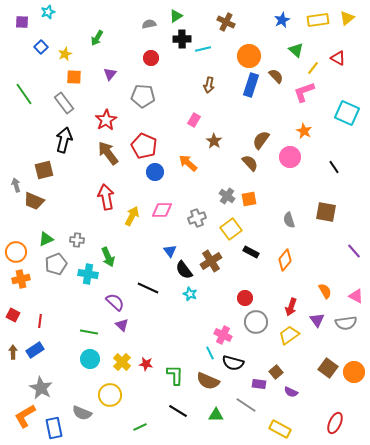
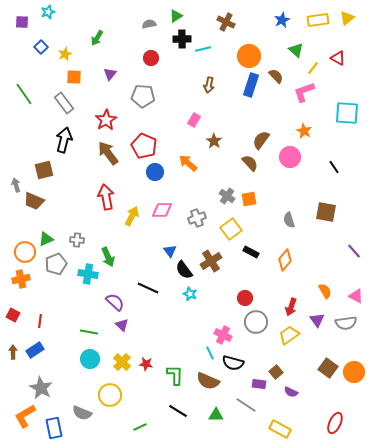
cyan square at (347, 113): rotated 20 degrees counterclockwise
orange circle at (16, 252): moved 9 px right
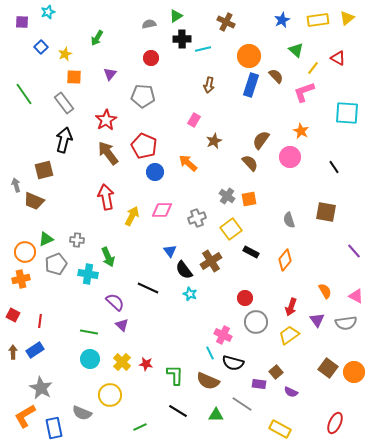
orange star at (304, 131): moved 3 px left
brown star at (214, 141): rotated 14 degrees clockwise
gray line at (246, 405): moved 4 px left, 1 px up
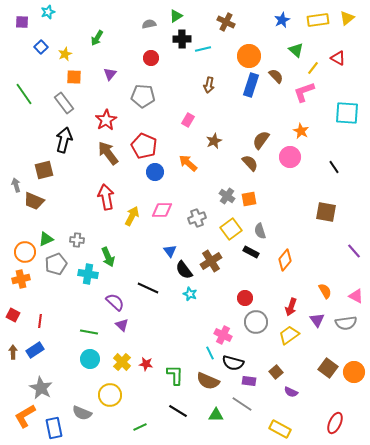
pink rectangle at (194, 120): moved 6 px left
gray semicircle at (289, 220): moved 29 px left, 11 px down
purple rectangle at (259, 384): moved 10 px left, 3 px up
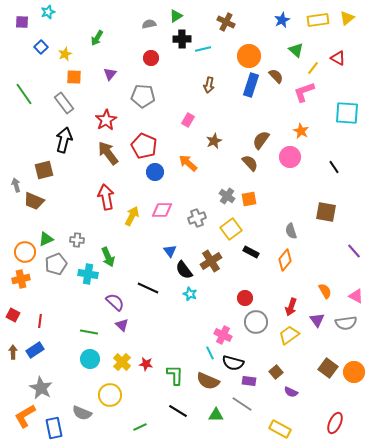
gray semicircle at (260, 231): moved 31 px right
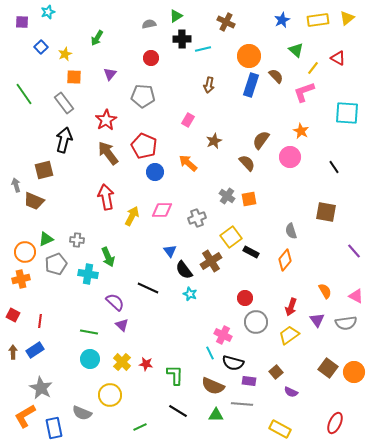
brown semicircle at (250, 163): moved 3 px left
yellow square at (231, 229): moved 8 px down
brown semicircle at (208, 381): moved 5 px right, 5 px down
gray line at (242, 404): rotated 30 degrees counterclockwise
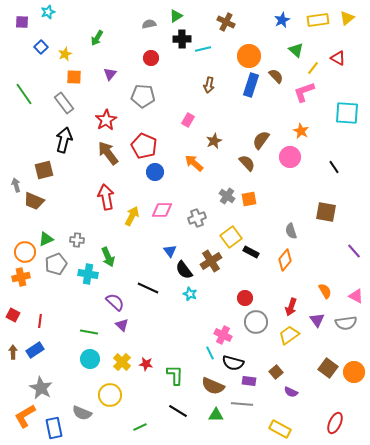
orange arrow at (188, 163): moved 6 px right
orange cross at (21, 279): moved 2 px up
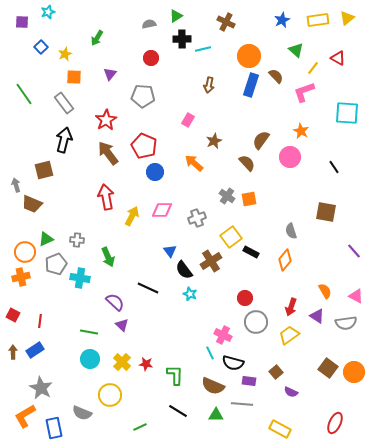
brown trapezoid at (34, 201): moved 2 px left, 3 px down
cyan cross at (88, 274): moved 8 px left, 4 px down
purple triangle at (317, 320): moved 4 px up; rotated 21 degrees counterclockwise
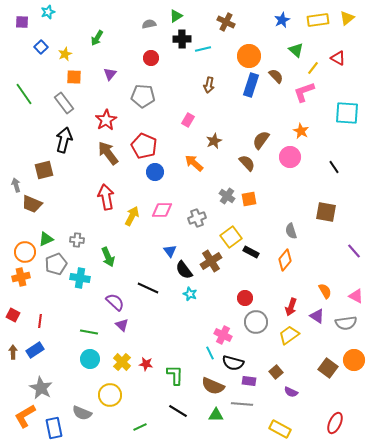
orange circle at (354, 372): moved 12 px up
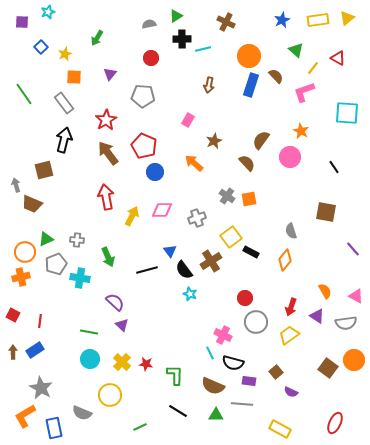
purple line at (354, 251): moved 1 px left, 2 px up
black line at (148, 288): moved 1 px left, 18 px up; rotated 40 degrees counterclockwise
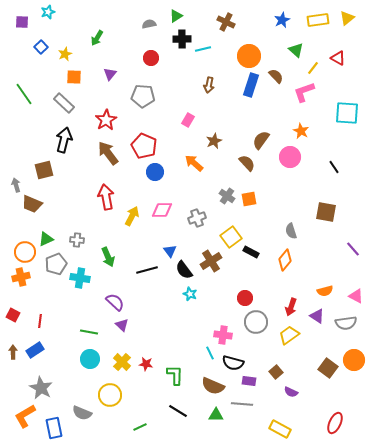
gray rectangle at (64, 103): rotated 10 degrees counterclockwise
orange semicircle at (325, 291): rotated 105 degrees clockwise
pink cross at (223, 335): rotated 18 degrees counterclockwise
